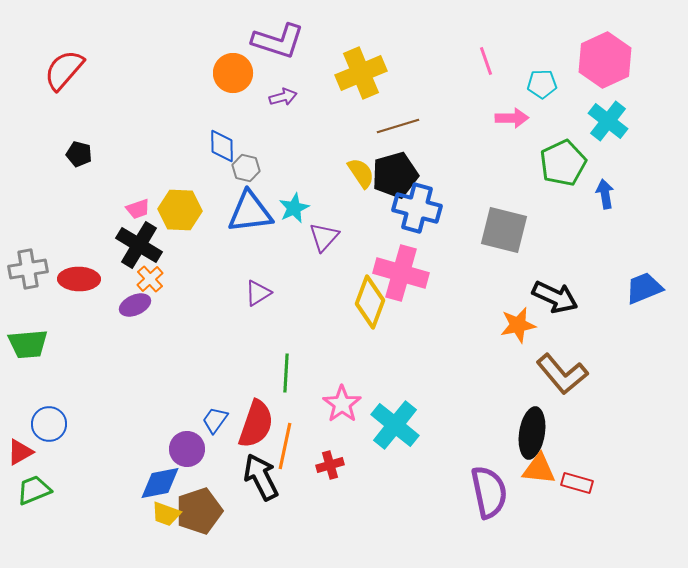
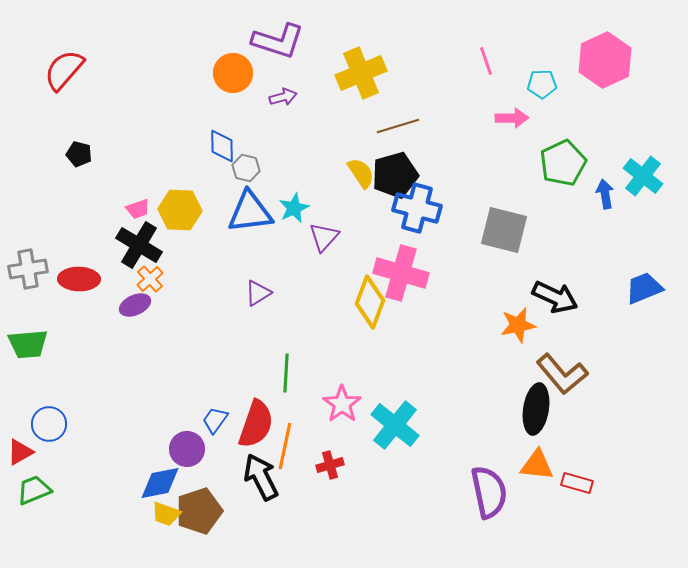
cyan cross at (608, 121): moved 35 px right, 55 px down
black ellipse at (532, 433): moved 4 px right, 24 px up
orange triangle at (539, 469): moved 2 px left, 4 px up
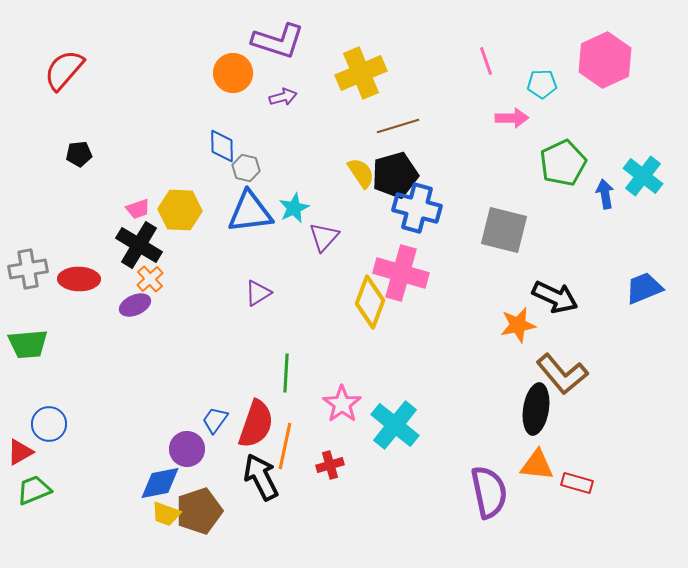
black pentagon at (79, 154): rotated 20 degrees counterclockwise
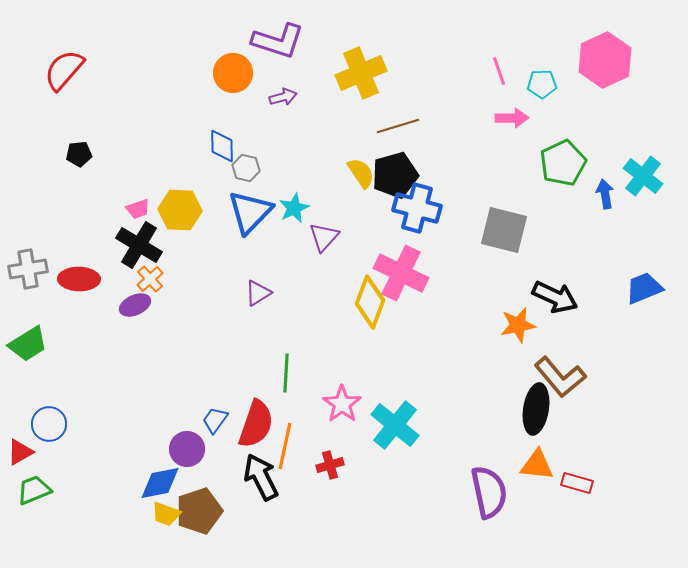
pink line at (486, 61): moved 13 px right, 10 px down
blue triangle at (250, 212): rotated 39 degrees counterclockwise
pink cross at (401, 273): rotated 10 degrees clockwise
green trapezoid at (28, 344): rotated 27 degrees counterclockwise
brown L-shape at (562, 374): moved 2 px left, 3 px down
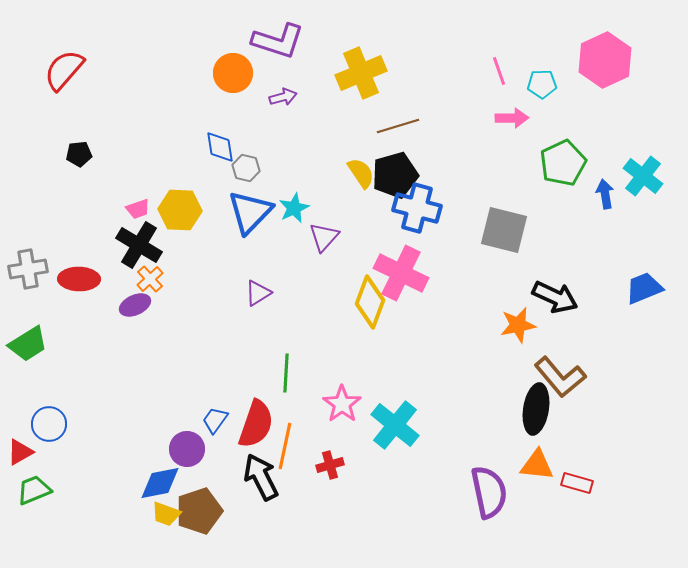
blue diamond at (222, 146): moved 2 px left, 1 px down; rotated 8 degrees counterclockwise
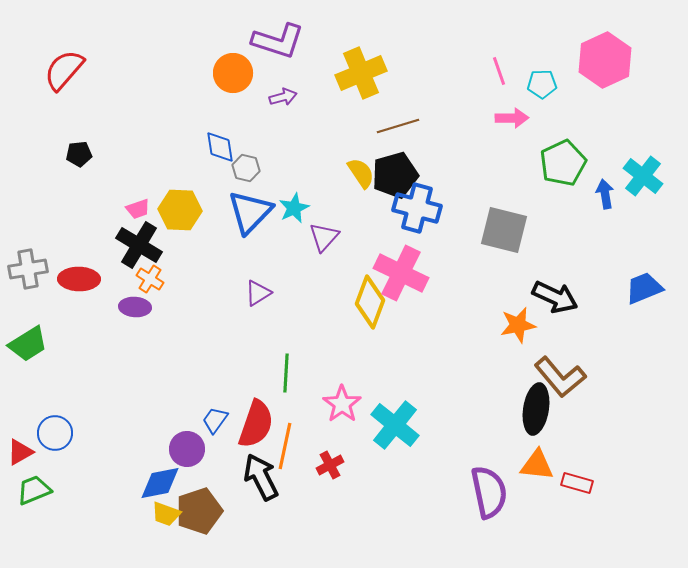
orange cross at (150, 279): rotated 16 degrees counterclockwise
purple ellipse at (135, 305): moved 2 px down; rotated 28 degrees clockwise
blue circle at (49, 424): moved 6 px right, 9 px down
red cross at (330, 465): rotated 12 degrees counterclockwise
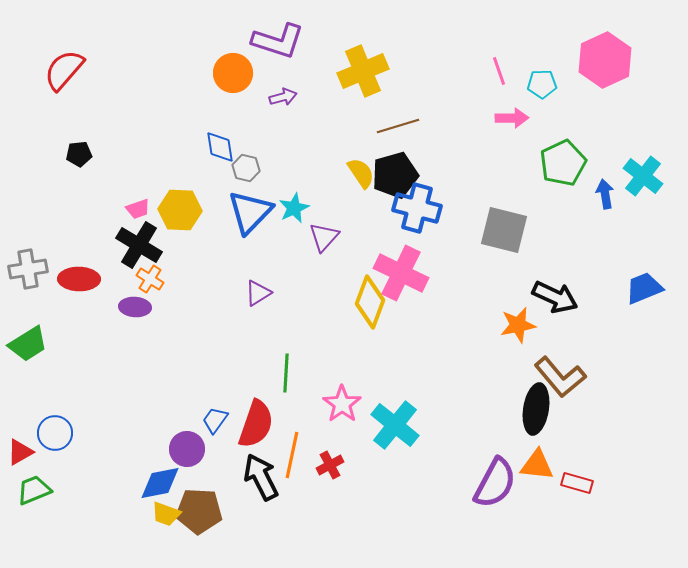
yellow cross at (361, 73): moved 2 px right, 2 px up
orange line at (285, 446): moved 7 px right, 9 px down
purple semicircle at (489, 492): moved 6 px right, 9 px up; rotated 40 degrees clockwise
brown pentagon at (199, 511): rotated 21 degrees clockwise
